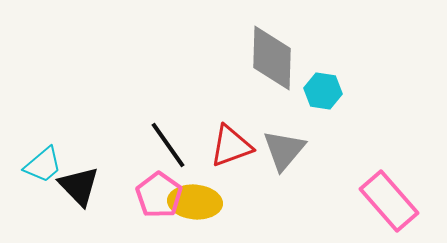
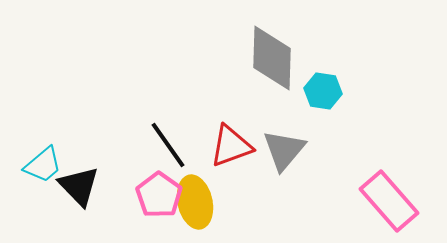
yellow ellipse: rotated 72 degrees clockwise
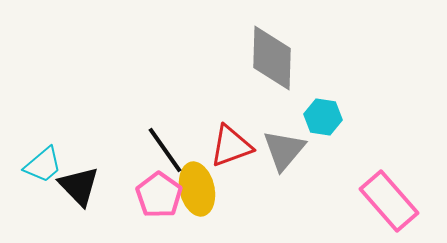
cyan hexagon: moved 26 px down
black line: moved 3 px left, 5 px down
yellow ellipse: moved 2 px right, 13 px up
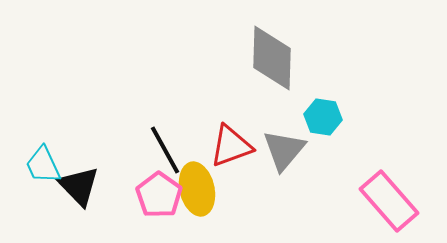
black line: rotated 6 degrees clockwise
cyan trapezoid: rotated 105 degrees clockwise
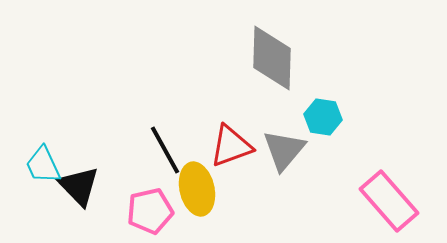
pink pentagon: moved 9 px left, 16 px down; rotated 24 degrees clockwise
